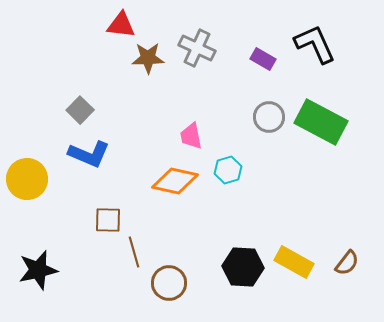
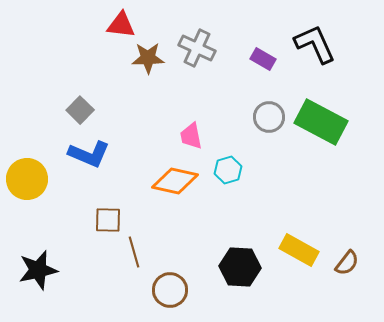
yellow rectangle: moved 5 px right, 12 px up
black hexagon: moved 3 px left
brown circle: moved 1 px right, 7 px down
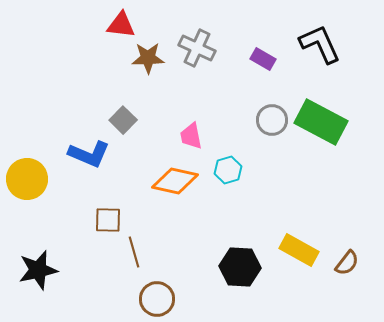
black L-shape: moved 5 px right
gray square: moved 43 px right, 10 px down
gray circle: moved 3 px right, 3 px down
brown circle: moved 13 px left, 9 px down
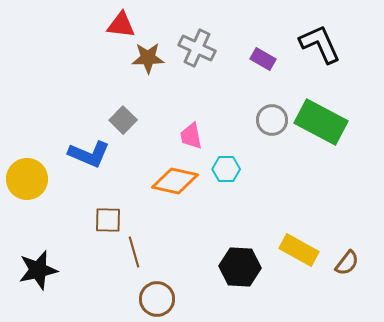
cyan hexagon: moved 2 px left, 1 px up; rotated 16 degrees clockwise
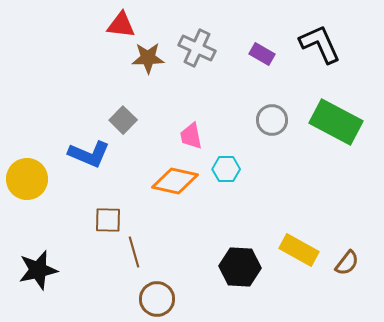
purple rectangle: moved 1 px left, 5 px up
green rectangle: moved 15 px right
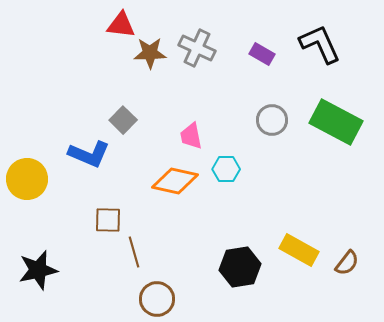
brown star: moved 2 px right, 5 px up
black hexagon: rotated 12 degrees counterclockwise
